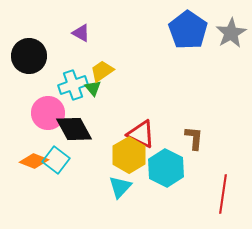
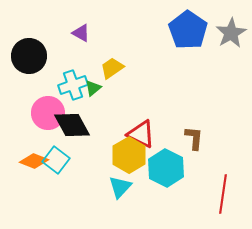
yellow trapezoid: moved 10 px right, 3 px up
green triangle: rotated 30 degrees clockwise
black diamond: moved 2 px left, 4 px up
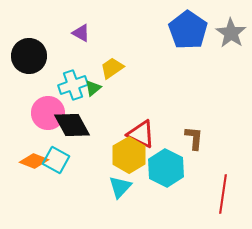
gray star: rotated 8 degrees counterclockwise
cyan square: rotated 8 degrees counterclockwise
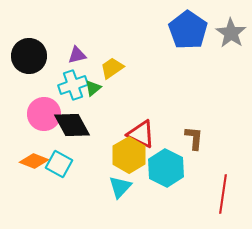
purple triangle: moved 4 px left, 22 px down; rotated 42 degrees counterclockwise
pink circle: moved 4 px left, 1 px down
cyan square: moved 3 px right, 4 px down
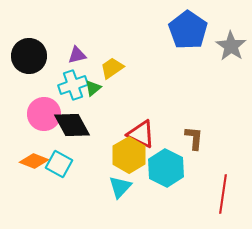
gray star: moved 13 px down
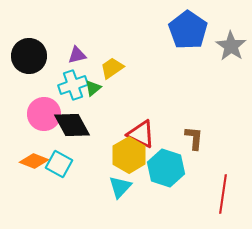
cyan hexagon: rotated 9 degrees counterclockwise
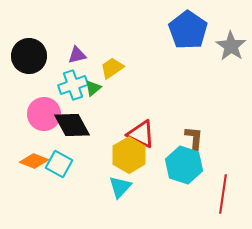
cyan hexagon: moved 18 px right, 3 px up
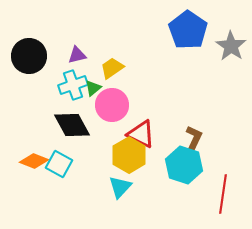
pink circle: moved 68 px right, 9 px up
brown L-shape: rotated 20 degrees clockwise
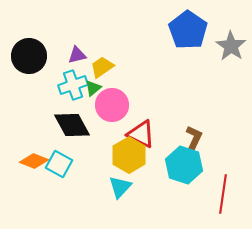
yellow trapezoid: moved 10 px left, 1 px up
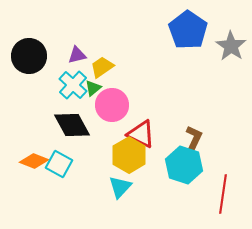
cyan cross: rotated 28 degrees counterclockwise
